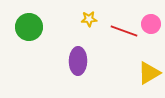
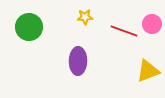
yellow star: moved 4 px left, 2 px up
pink circle: moved 1 px right
yellow triangle: moved 1 px left, 2 px up; rotated 10 degrees clockwise
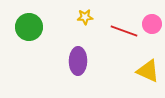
yellow triangle: rotated 45 degrees clockwise
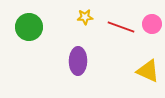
red line: moved 3 px left, 4 px up
